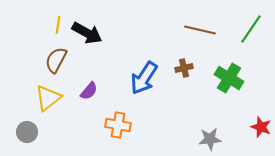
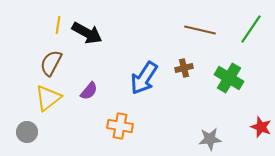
brown semicircle: moved 5 px left, 3 px down
orange cross: moved 2 px right, 1 px down
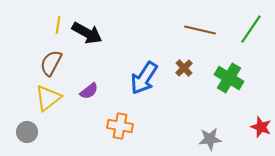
brown cross: rotated 30 degrees counterclockwise
purple semicircle: rotated 12 degrees clockwise
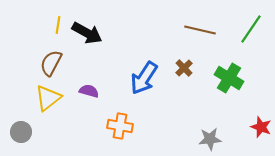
purple semicircle: rotated 126 degrees counterclockwise
gray circle: moved 6 px left
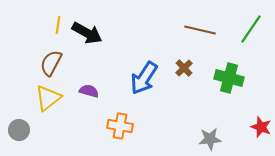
green cross: rotated 16 degrees counterclockwise
gray circle: moved 2 px left, 2 px up
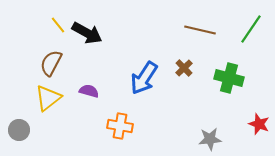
yellow line: rotated 48 degrees counterclockwise
red star: moved 2 px left, 3 px up
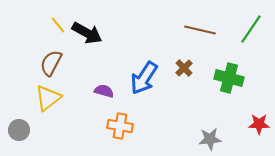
purple semicircle: moved 15 px right
red star: rotated 20 degrees counterclockwise
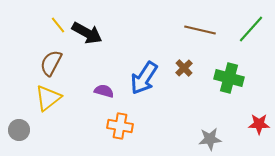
green line: rotated 8 degrees clockwise
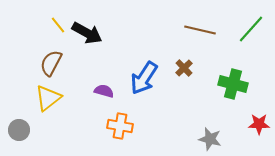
green cross: moved 4 px right, 6 px down
gray star: rotated 20 degrees clockwise
